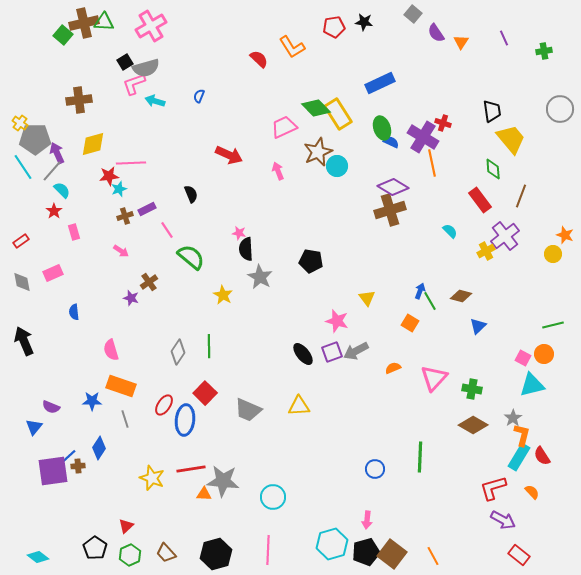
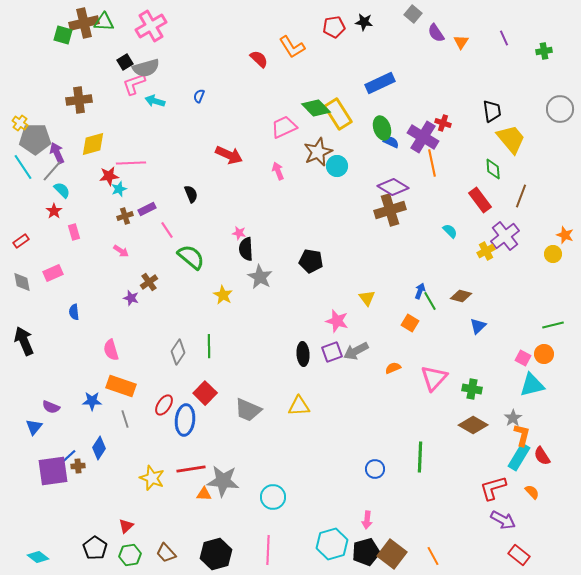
green square at (63, 35): rotated 24 degrees counterclockwise
black ellipse at (303, 354): rotated 35 degrees clockwise
green hexagon at (130, 555): rotated 15 degrees clockwise
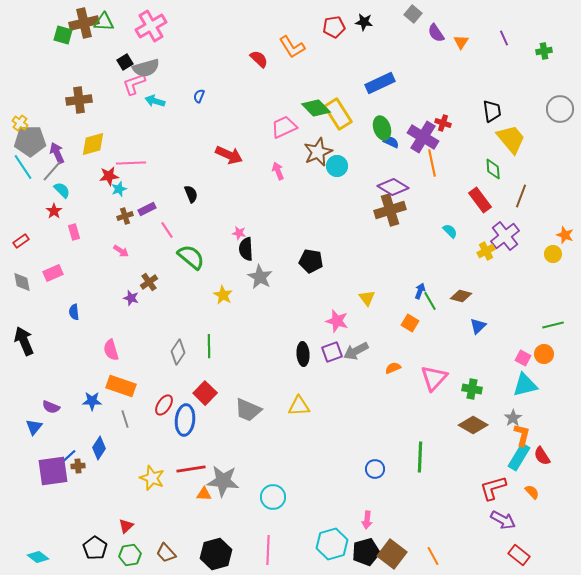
gray pentagon at (35, 139): moved 5 px left, 2 px down
cyan triangle at (532, 385): moved 7 px left
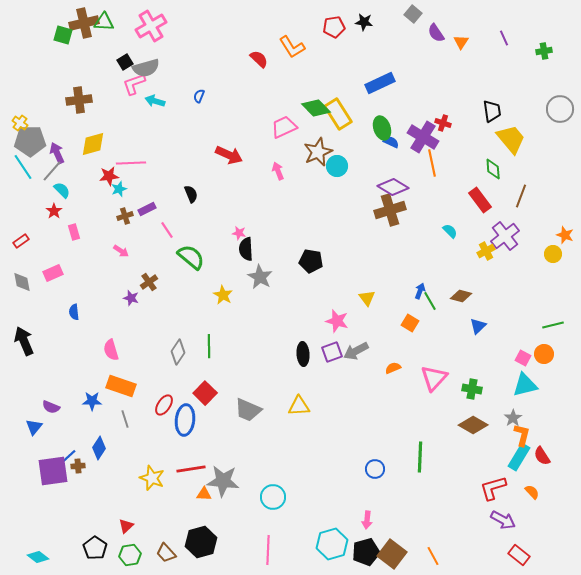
black hexagon at (216, 554): moved 15 px left, 12 px up
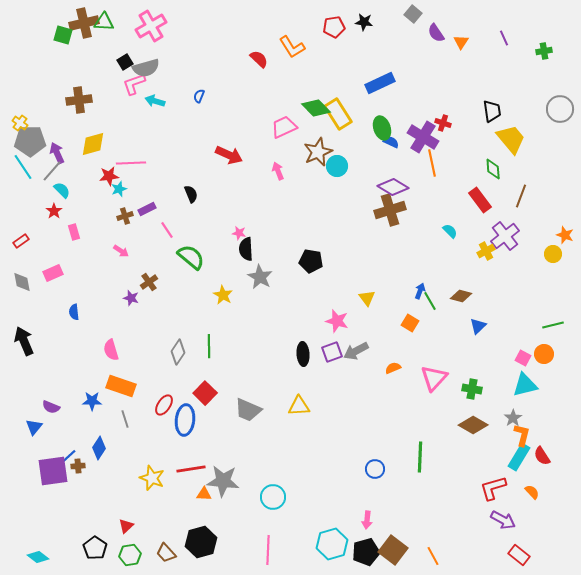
brown square at (392, 554): moved 1 px right, 4 px up
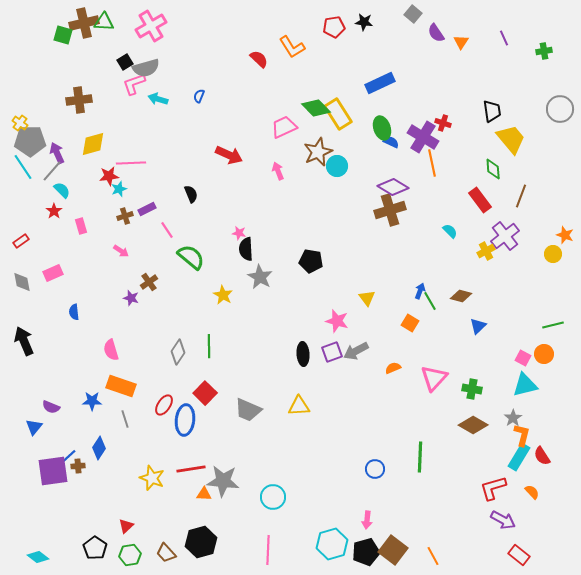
cyan arrow at (155, 101): moved 3 px right, 2 px up
pink rectangle at (74, 232): moved 7 px right, 6 px up
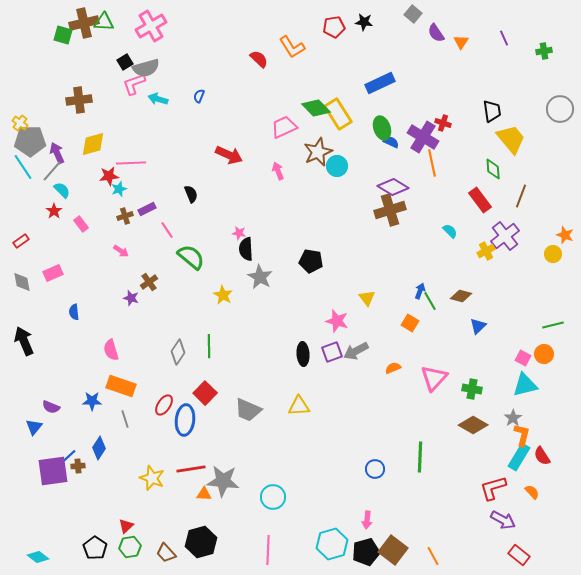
pink rectangle at (81, 226): moved 2 px up; rotated 21 degrees counterclockwise
green hexagon at (130, 555): moved 8 px up
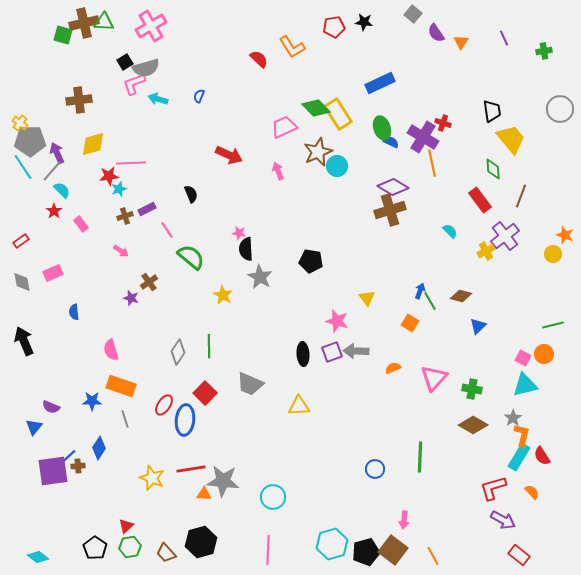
gray arrow at (356, 351): rotated 30 degrees clockwise
gray trapezoid at (248, 410): moved 2 px right, 26 px up
pink arrow at (367, 520): moved 37 px right
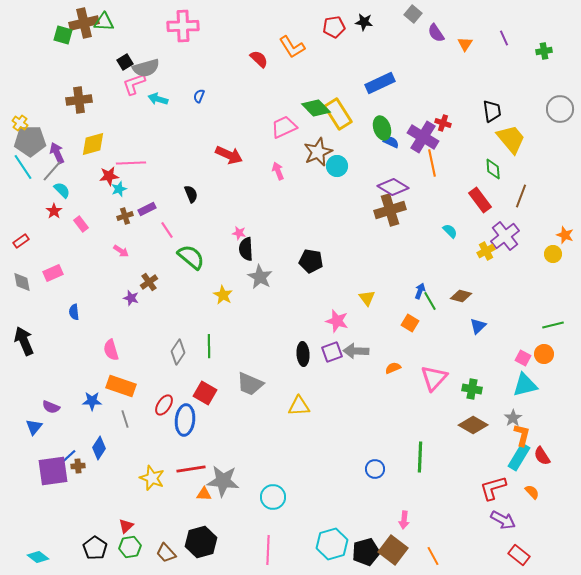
pink cross at (151, 26): moved 32 px right; rotated 28 degrees clockwise
orange triangle at (461, 42): moved 4 px right, 2 px down
red square at (205, 393): rotated 15 degrees counterclockwise
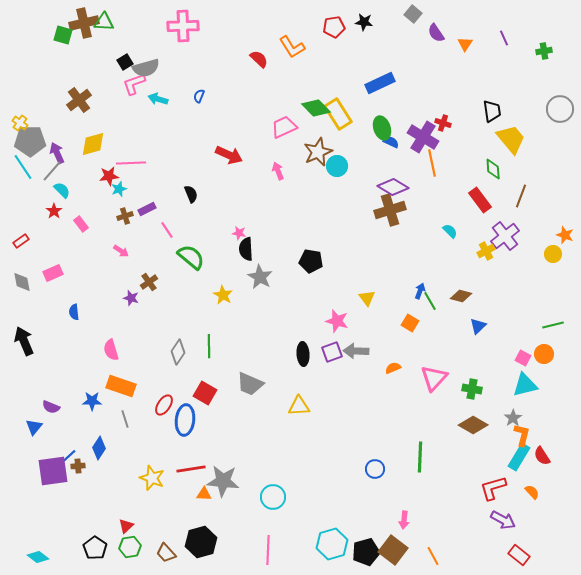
brown cross at (79, 100): rotated 30 degrees counterclockwise
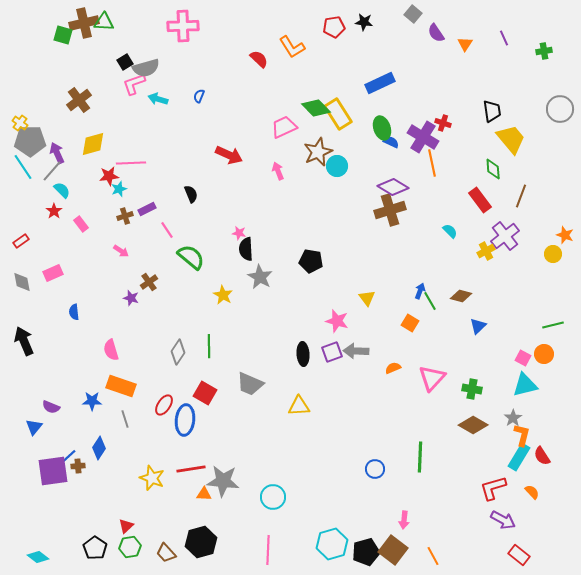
pink triangle at (434, 378): moved 2 px left
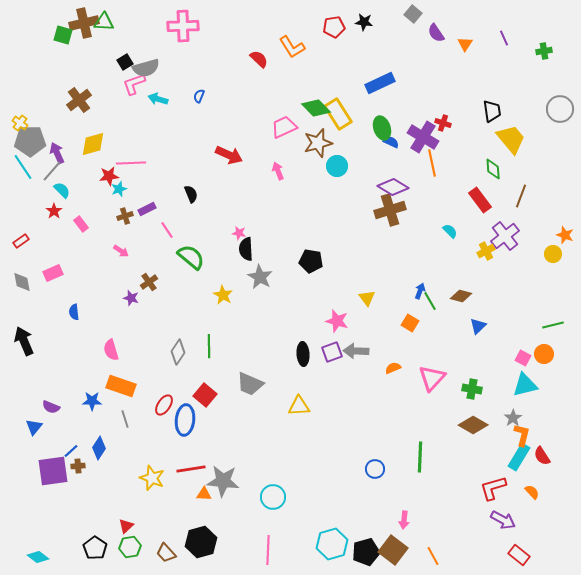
brown star at (318, 152): moved 9 px up; rotated 8 degrees clockwise
red square at (205, 393): moved 2 px down; rotated 10 degrees clockwise
blue line at (69, 456): moved 2 px right, 5 px up
